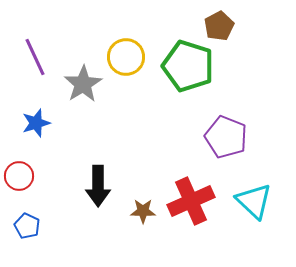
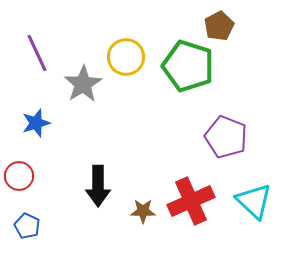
purple line: moved 2 px right, 4 px up
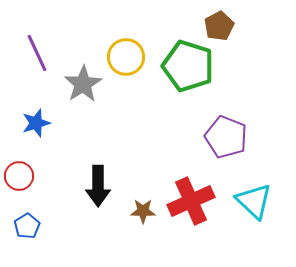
blue pentagon: rotated 15 degrees clockwise
